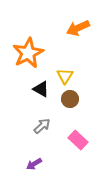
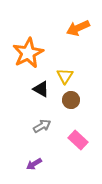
brown circle: moved 1 px right, 1 px down
gray arrow: rotated 12 degrees clockwise
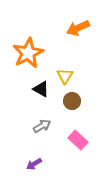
brown circle: moved 1 px right, 1 px down
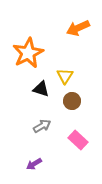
black triangle: rotated 12 degrees counterclockwise
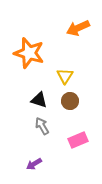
orange star: moved 1 px right; rotated 28 degrees counterclockwise
black triangle: moved 2 px left, 11 px down
brown circle: moved 2 px left
gray arrow: rotated 90 degrees counterclockwise
pink rectangle: rotated 66 degrees counterclockwise
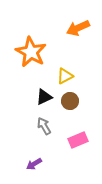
orange star: moved 2 px right, 1 px up; rotated 12 degrees clockwise
yellow triangle: rotated 30 degrees clockwise
black triangle: moved 5 px right, 3 px up; rotated 42 degrees counterclockwise
gray arrow: moved 2 px right
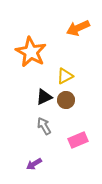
brown circle: moved 4 px left, 1 px up
